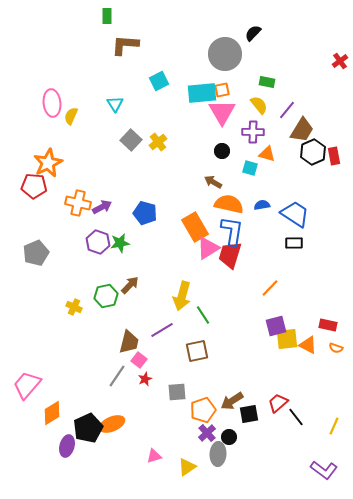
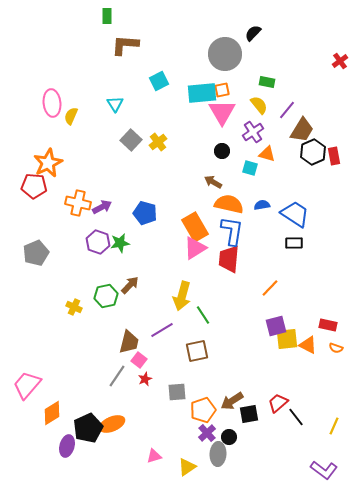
purple cross at (253, 132): rotated 35 degrees counterclockwise
pink triangle at (208, 248): moved 13 px left
red trapezoid at (230, 255): moved 1 px left, 4 px down; rotated 12 degrees counterclockwise
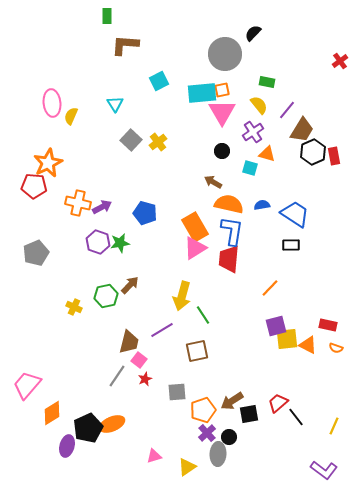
black rectangle at (294, 243): moved 3 px left, 2 px down
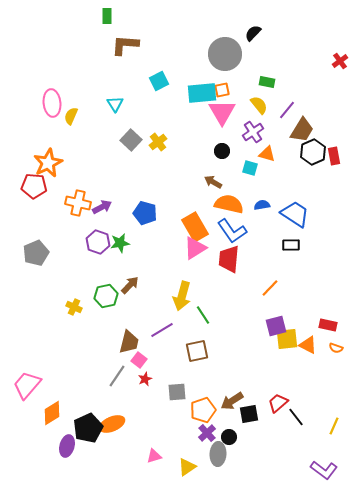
blue L-shape at (232, 231): rotated 136 degrees clockwise
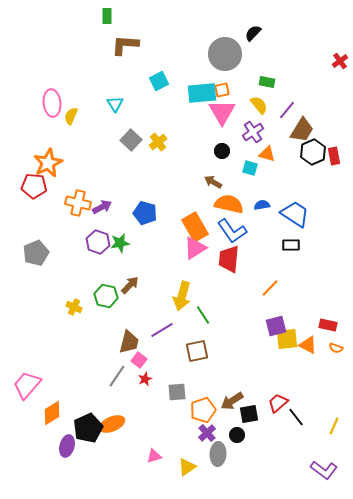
green hexagon at (106, 296): rotated 25 degrees clockwise
black circle at (229, 437): moved 8 px right, 2 px up
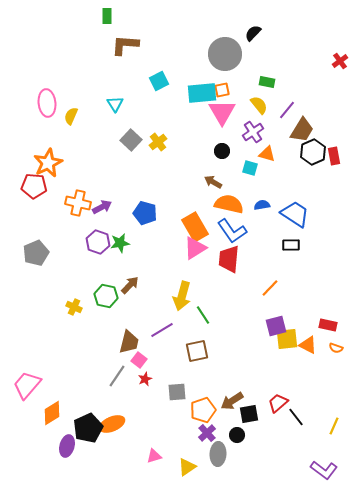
pink ellipse at (52, 103): moved 5 px left
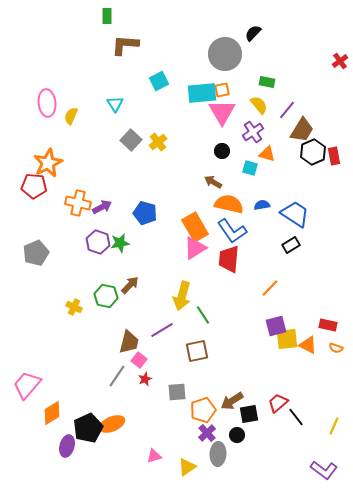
black rectangle at (291, 245): rotated 30 degrees counterclockwise
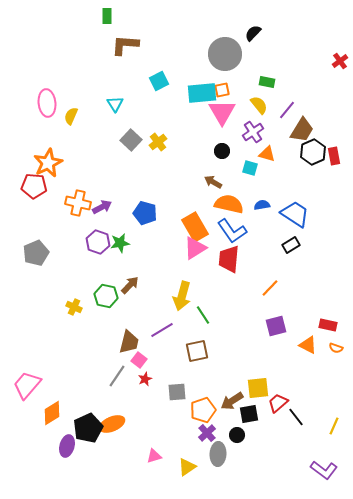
yellow square at (287, 339): moved 29 px left, 49 px down
